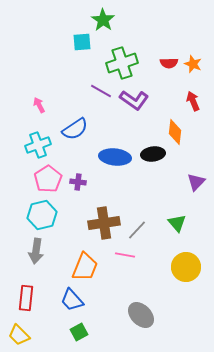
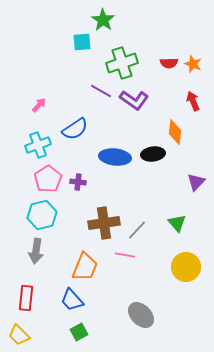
pink arrow: rotated 70 degrees clockwise
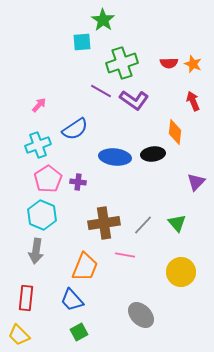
cyan hexagon: rotated 24 degrees counterclockwise
gray line: moved 6 px right, 5 px up
yellow circle: moved 5 px left, 5 px down
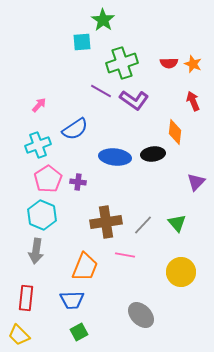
brown cross: moved 2 px right, 1 px up
blue trapezoid: rotated 50 degrees counterclockwise
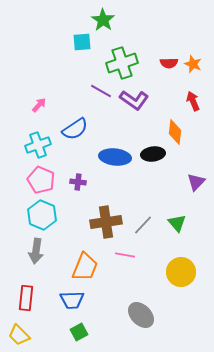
pink pentagon: moved 7 px left, 1 px down; rotated 16 degrees counterclockwise
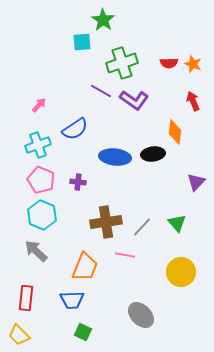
gray line: moved 1 px left, 2 px down
gray arrow: rotated 125 degrees clockwise
green square: moved 4 px right; rotated 36 degrees counterclockwise
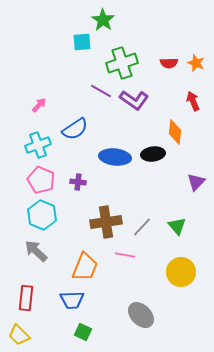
orange star: moved 3 px right, 1 px up
green triangle: moved 3 px down
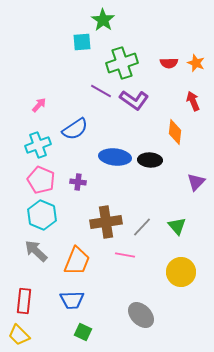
black ellipse: moved 3 px left, 6 px down; rotated 10 degrees clockwise
orange trapezoid: moved 8 px left, 6 px up
red rectangle: moved 2 px left, 3 px down
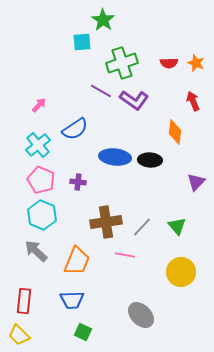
cyan cross: rotated 20 degrees counterclockwise
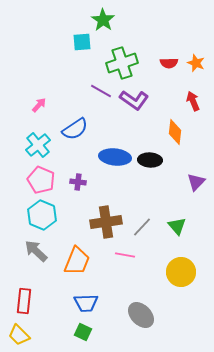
blue trapezoid: moved 14 px right, 3 px down
